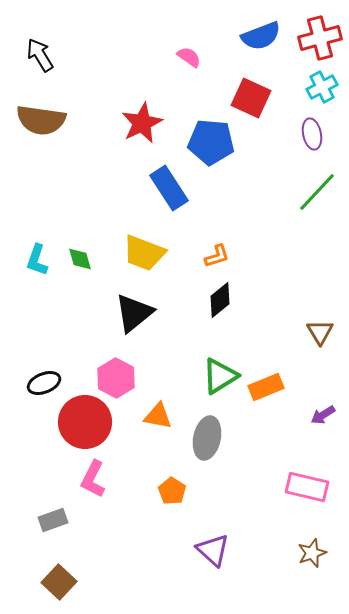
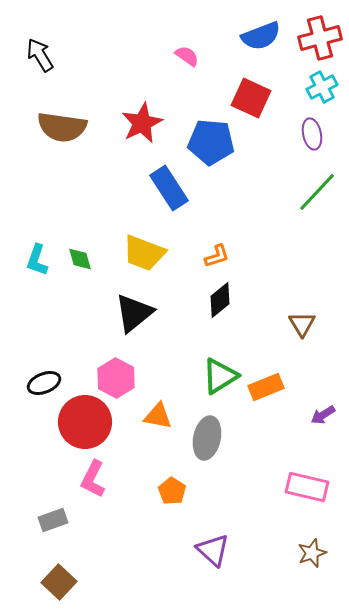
pink semicircle: moved 2 px left, 1 px up
brown semicircle: moved 21 px right, 7 px down
brown triangle: moved 18 px left, 8 px up
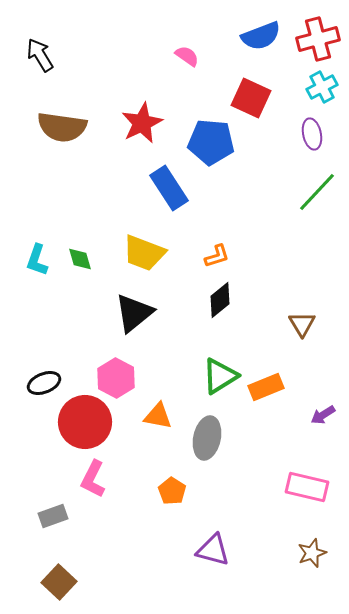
red cross: moved 2 px left, 1 px down
gray rectangle: moved 4 px up
purple triangle: rotated 27 degrees counterclockwise
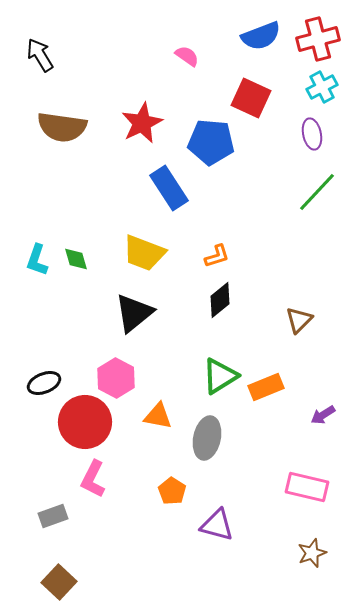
green diamond: moved 4 px left
brown triangle: moved 3 px left, 4 px up; rotated 16 degrees clockwise
purple triangle: moved 4 px right, 25 px up
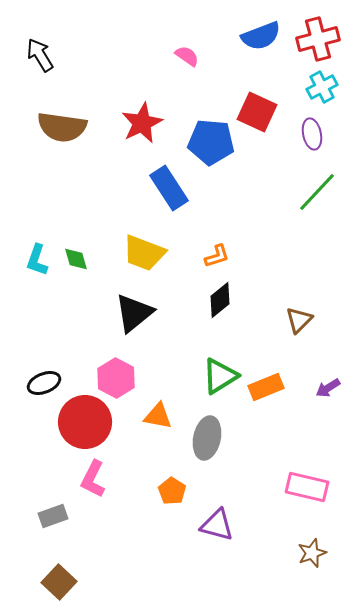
red square: moved 6 px right, 14 px down
purple arrow: moved 5 px right, 27 px up
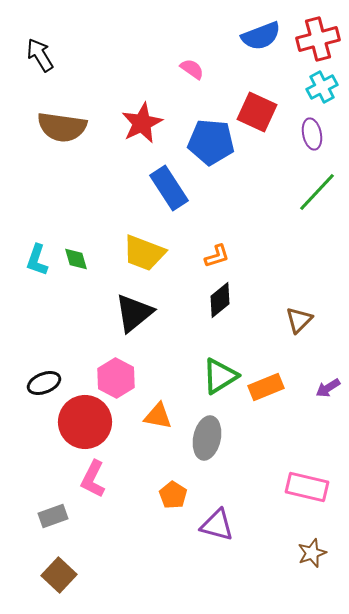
pink semicircle: moved 5 px right, 13 px down
orange pentagon: moved 1 px right, 4 px down
brown square: moved 7 px up
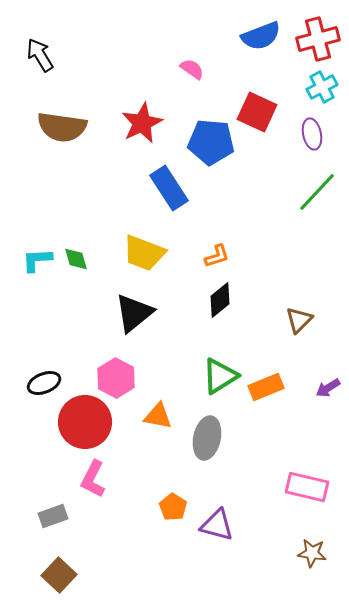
cyan L-shape: rotated 68 degrees clockwise
orange pentagon: moved 12 px down
brown star: rotated 28 degrees clockwise
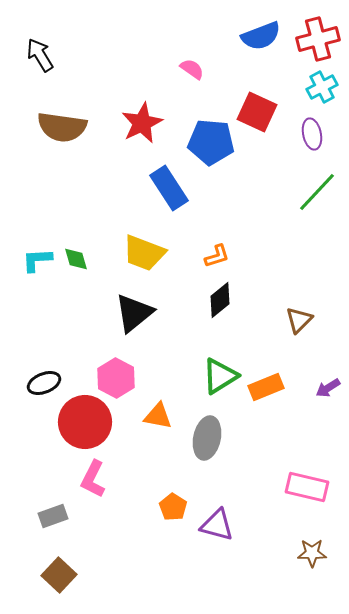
brown star: rotated 8 degrees counterclockwise
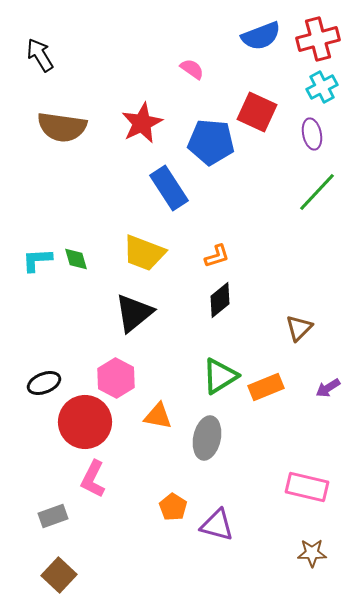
brown triangle: moved 8 px down
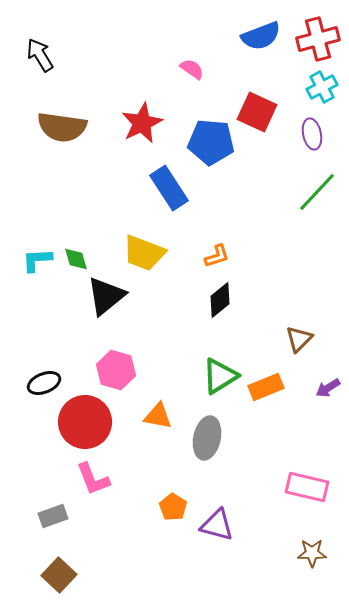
black triangle: moved 28 px left, 17 px up
brown triangle: moved 11 px down
pink hexagon: moved 8 px up; rotated 12 degrees counterclockwise
pink L-shape: rotated 48 degrees counterclockwise
